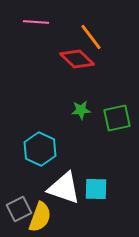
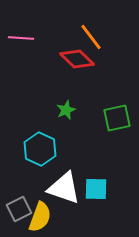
pink line: moved 15 px left, 16 px down
green star: moved 15 px left; rotated 18 degrees counterclockwise
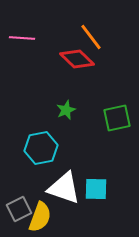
pink line: moved 1 px right
cyan hexagon: moved 1 px right, 1 px up; rotated 24 degrees clockwise
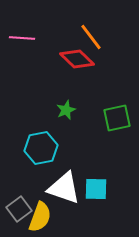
gray square: rotated 10 degrees counterclockwise
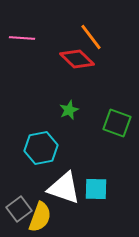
green star: moved 3 px right
green square: moved 5 px down; rotated 32 degrees clockwise
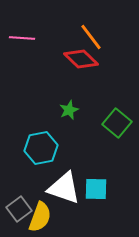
red diamond: moved 4 px right
green square: rotated 20 degrees clockwise
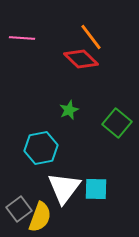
white triangle: rotated 48 degrees clockwise
